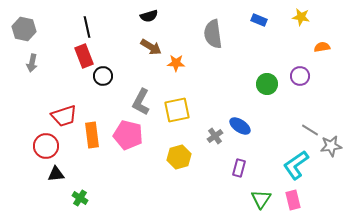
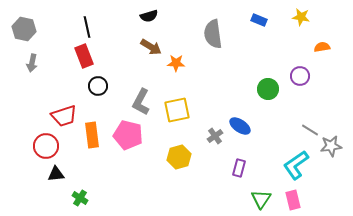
black circle: moved 5 px left, 10 px down
green circle: moved 1 px right, 5 px down
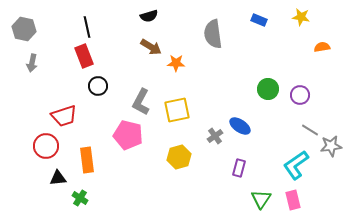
purple circle: moved 19 px down
orange rectangle: moved 5 px left, 25 px down
black triangle: moved 2 px right, 4 px down
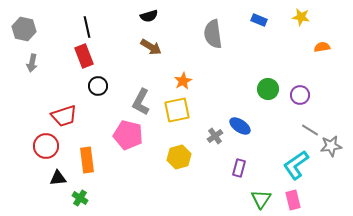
orange star: moved 7 px right, 18 px down; rotated 30 degrees counterclockwise
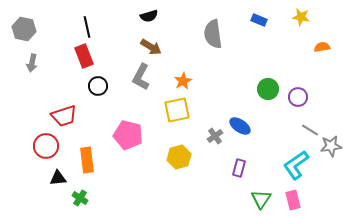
purple circle: moved 2 px left, 2 px down
gray L-shape: moved 25 px up
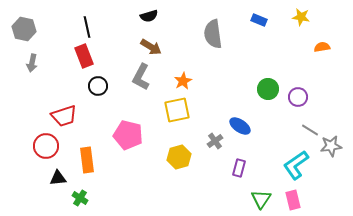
gray cross: moved 5 px down
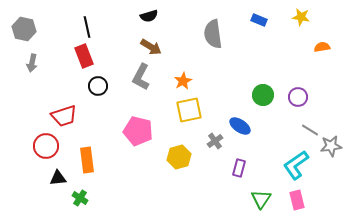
green circle: moved 5 px left, 6 px down
yellow square: moved 12 px right
pink pentagon: moved 10 px right, 4 px up
pink rectangle: moved 4 px right
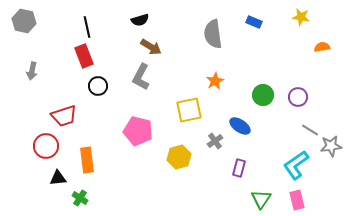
black semicircle: moved 9 px left, 4 px down
blue rectangle: moved 5 px left, 2 px down
gray hexagon: moved 8 px up
gray arrow: moved 8 px down
orange star: moved 32 px right
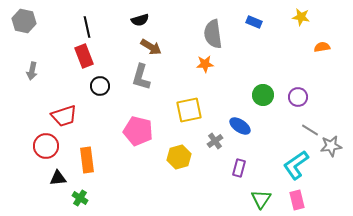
gray L-shape: rotated 12 degrees counterclockwise
orange star: moved 10 px left, 17 px up; rotated 24 degrees clockwise
black circle: moved 2 px right
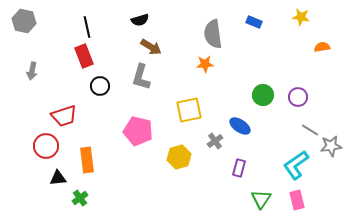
green cross: rotated 21 degrees clockwise
